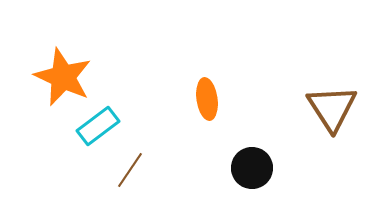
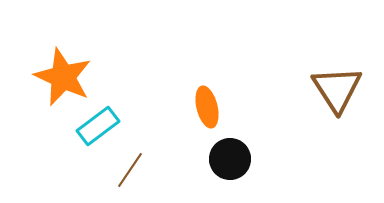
orange ellipse: moved 8 px down; rotated 6 degrees counterclockwise
brown triangle: moved 5 px right, 19 px up
black circle: moved 22 px left, 9 px up
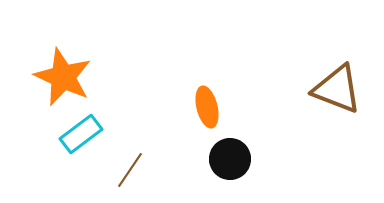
brown triangle: rotated 36 degrees counterclockwise
cyan rectangle: moved 17 px left, 8 px down
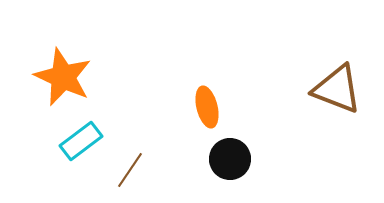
cyan rectangle: moved 7 px down
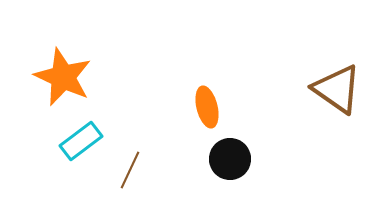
brown triangle: rotated 14 degrees clockwise
brown line: rotated 9 degrees counterclockwise
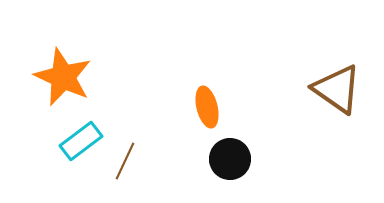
brown line: moved 5 px left, 9 px up
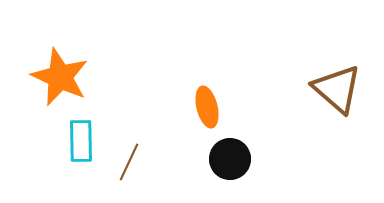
orange star: moved 3 px left
brown triangle: rotated 6 degrees clockwise
cyan rectangle: rotated 54 degrees counterclockwise
brown line: moved 4 px right, 1 px down
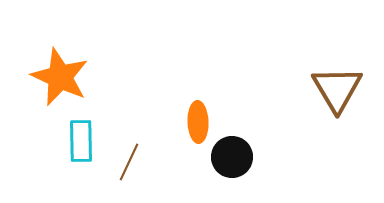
brown triangle: rotated 18 degrees clockwise
orange ellipse: moved 9 px left, 15 px down; rotated 12 degrees clockwise
black circle: moved 2 px right, 2 px up
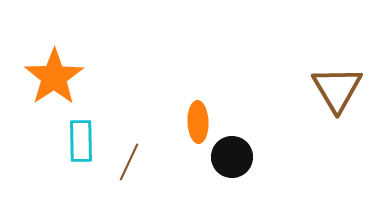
orange star: moved 6 px left; rotated 14 degrees clockwise
